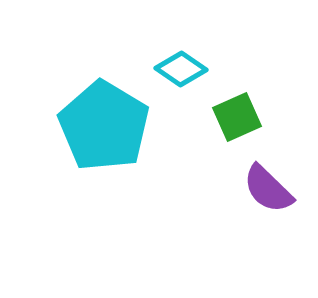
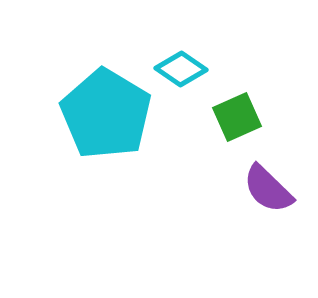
cyan pentagon: moved 2 px right, 12 px up
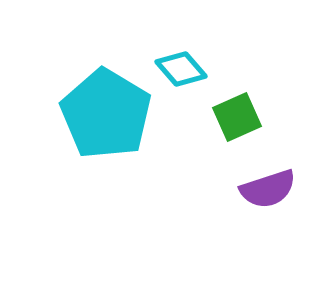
cyan diamond: rotated 15 degrees clockwise
purple semicircle: rotated 62 degrees counterclockwise
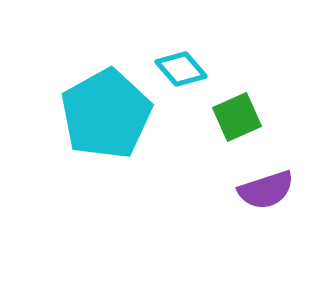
cyan pentagon: rotated 12 degrees clockwise
purple semicircle: moved 2 px left, 1 px down
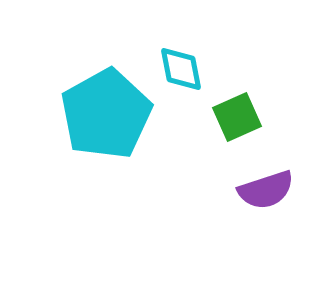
cyan diamond: rotated 30 degrees clockwise
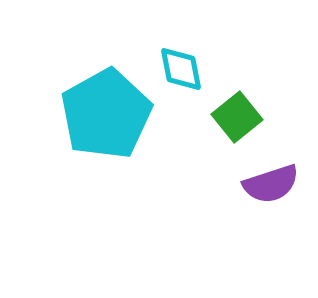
green square: rotated 15 degrees counterclockwise
purple semicircle: moved 5 px right, 6 px up
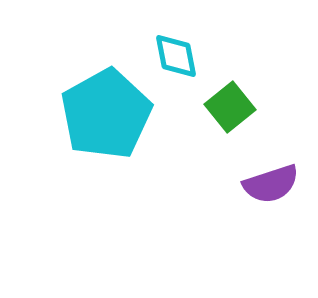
cyan diamond: moved 5 px left, 13 px up
green square: moved 7 px left, 10 px up
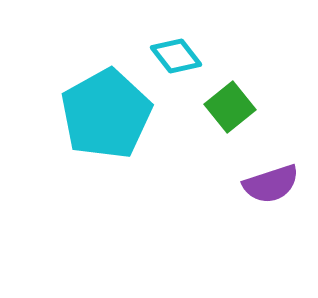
cyan diamond: rotated 27 degrees counterclockwise
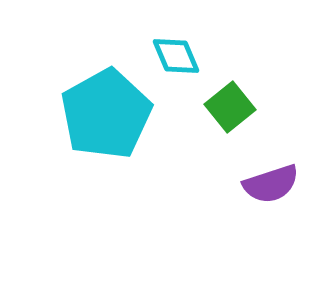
cyan diamond: rotated 15 degrees clockwise
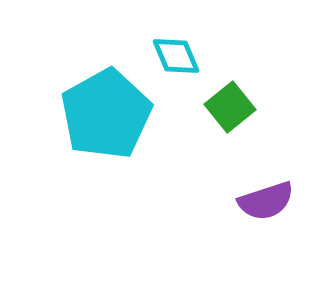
purple semicircle: moved 5 px left, 17 px down
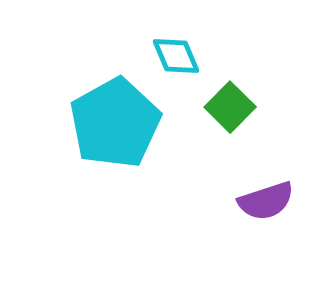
green square: rotated 6 degrees counterclockwise
cyan pentagon: moved 9 px right, 9 px down
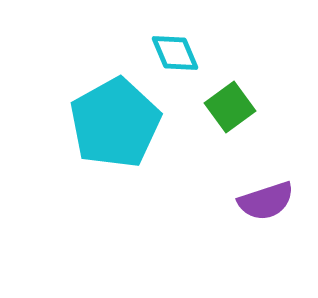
cyan diamond: moved 1 px left, 3 px up
green square: rotated 9 degrees clockwise
